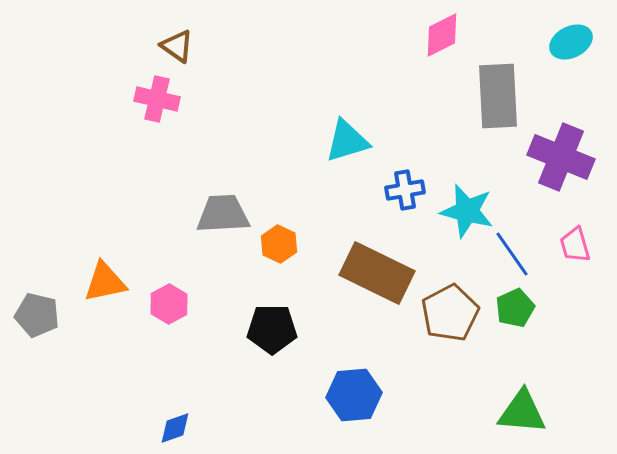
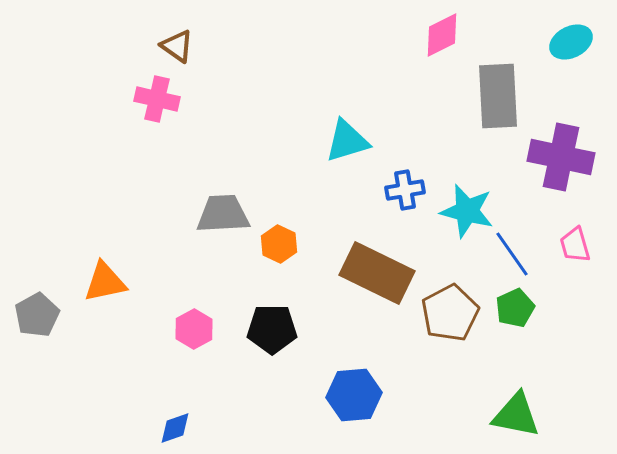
purple cross: rotated 10 degrees counterclockwise
pink hexagon: moved 25 px right, 25 px down
gray pentagon: rotated 30 degrees clockwise
green triangle: moved 6 px left, 3 px down; rotated 6 degrees clockwise
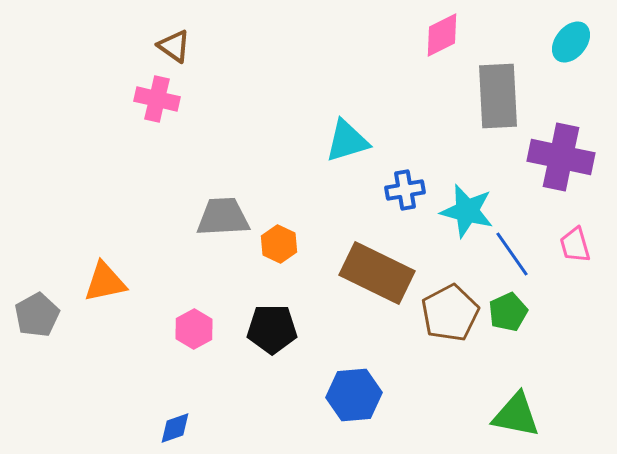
cyan ellipse: rotated 24 degrees counterclockwise
brown triangle: moved 3 px left
gray trapezoid: moved 3 px down
green pentagon: moved 7 px left, 4 px down
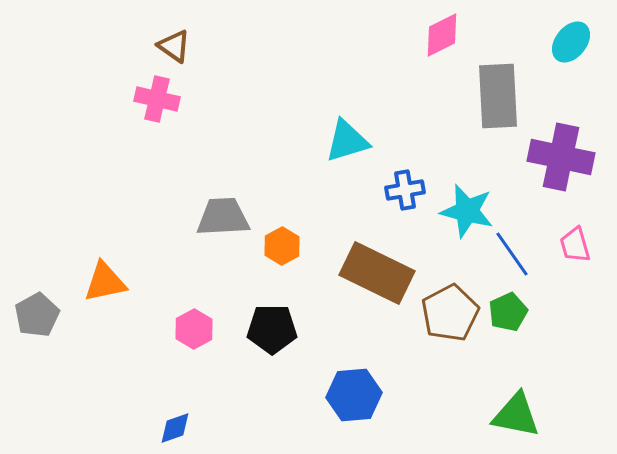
orange hexagon: moved 3 px right, 2 px down; rotated 6 degrees clockwise
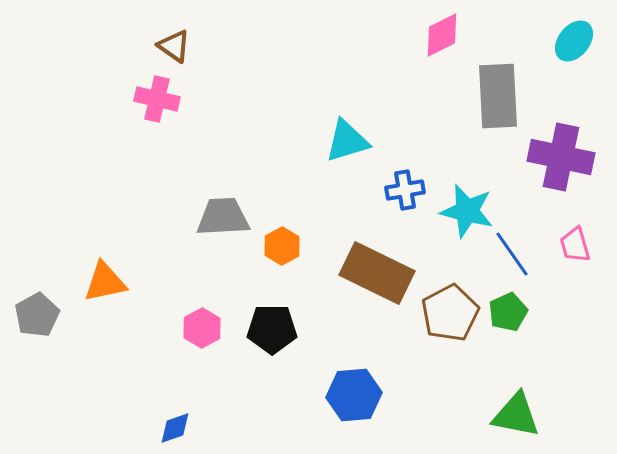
cyan ellipse: moved 3 px right, 1 px up
pink hexagon: moved 8 px right, 1 px up
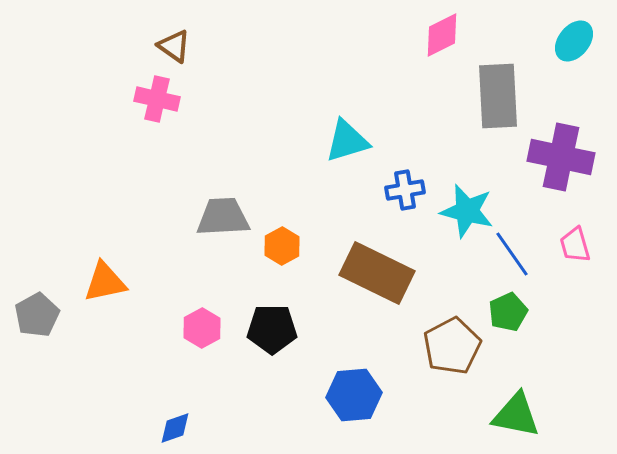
brown pentagon: moved 2 px right, 33 px down
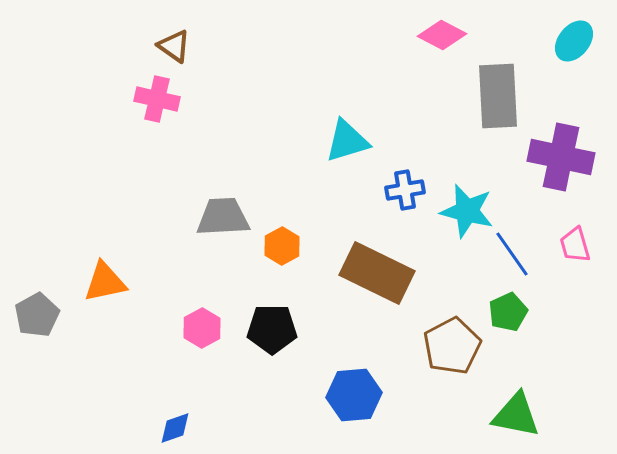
pink diamond: rotated 54 degrees clockwise
